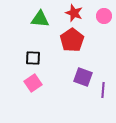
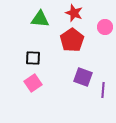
pink circle: moved 1 px right, 11 px down
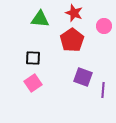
pink circle: moved 1 px left, 1 px up
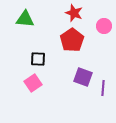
green triangle: moved 15 px left
black square: moved 5 px right, 1 px down
purple line: moved 2 px up
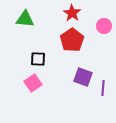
red star: moved 2 px left; rotated 12 degrees clockwise
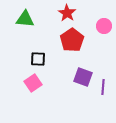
red star: moved 5 px left
purple line: moved 1 px up
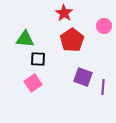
red star: moved 3 px left
green triangle: moved 20 px down
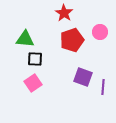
pink circle: moved 4 px left, 6 px down
red pentagon: rotated 15 degrees clockwise
black square: moved 3 px left
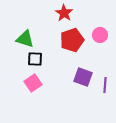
pink circle: moved 3 px down
green triangle: rotated 12 degrees clockwise
purple line: moved 2 px right, 2 px up
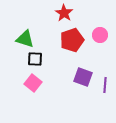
pink square: rotated 18 degrees counterclockwise
